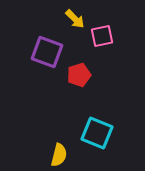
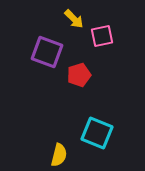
yellow arrow: moved 1 px left
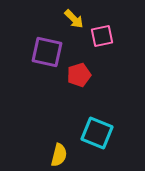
purple square: rotated 8 degrees counterclockwise
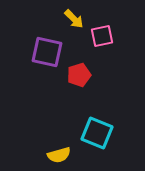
yellow semicircle: rotated 60 degrees clockwise
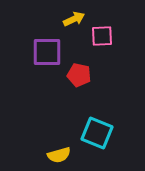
yellow arrow: rotated 70 degrees counterclockwise
pink square: rotated 10 degrees clockwise
purple square: rotated 12 degrees counterclockwise
red pentagon: rotated 30 degrees clockwise
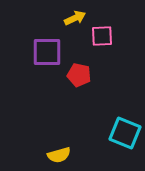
yellow arrow: moved 1 px right, 1 px up
cyan square: moved 28 px right
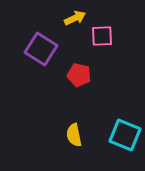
purple square: moved 6 px left, 3 px up; rotated 32 degrees clockwise
cyan square: moved 2 px down
yellow semicircle: moved 15 px right, 20 px up; rotated 95 degrees clockwise
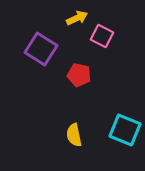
yellow arrow: moved 2 px right
pink square: rotated 30 degrees clockwise
cyan square: moved 5 px up
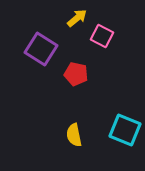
yellow arrow: rotated 15 degrees counterclockwise
red pentagon: moved 3 px left, 1 px up
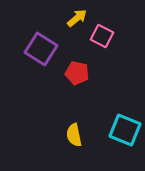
red pentagon: moved 1 px right, 1 px up
